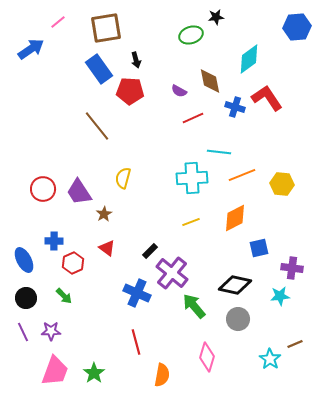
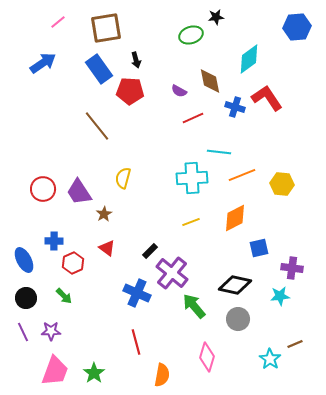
blue arrow at (31, 49): moved 12 px right, 14 px down
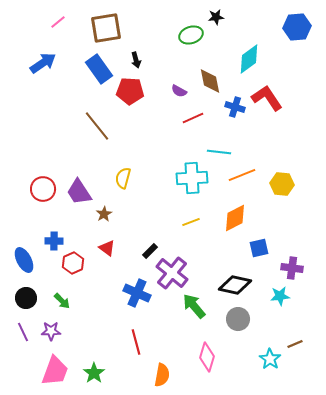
green arrow at (64, 296): moved 2 px left, 5 px down
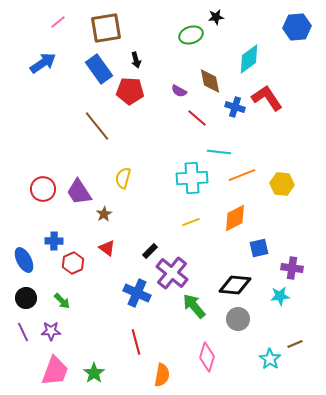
red line at (193, 118): moved 4 px right; rotated 65 degrees clockwise
black diamond at (235, 285): rotated 8 degrees counterclockwise
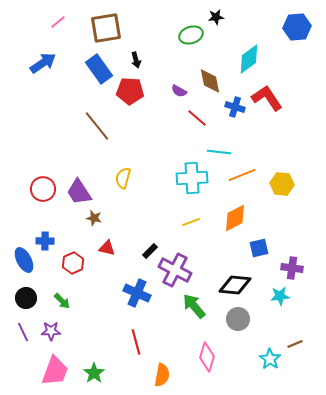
brown star at (104, 214): moved 10 px left, 4 px down; rotated 28 degrees counterclockwise
blue cross at (54, 241): moved 9 px left
red triangle at (107, 248): rotated 24 degrees counterclockwise
purple cross at (172, 273): moved 3 px right, 3 px up; rotated 12 degrees counterclockwise
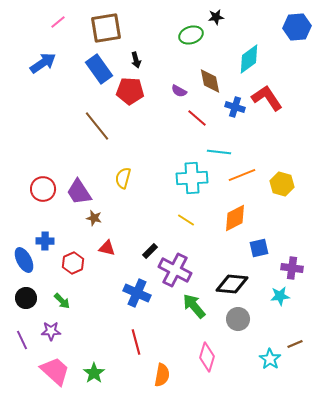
yellow hexagon at (282, 184): rotated 10 degrees clockwise
yellow line at (191, 222): moved 5 px left, 2 px up; rotated 54 degrees clockwise
black diamond at (235, 285): moved 3 px left, 1 px up
purple line at (23, 332): moved 1 px left, 8 px down
pink trapezoid at (55, 371): rotated 68 degrees counterclockwise
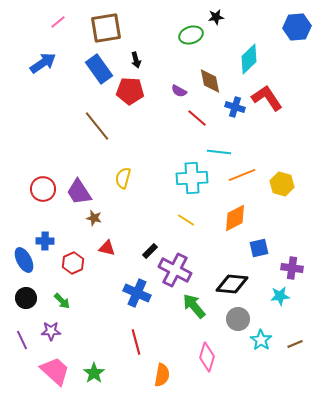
cyan diamond at (249, 59): rotated 8 degrees counterclockwise
cyan star at (270, 359): moved 9 px left, 19 px up
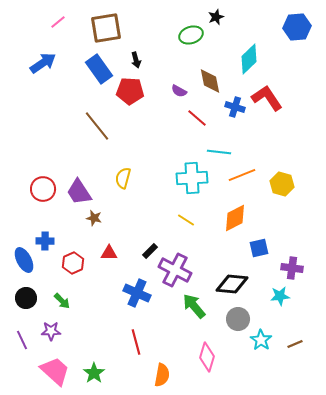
black star at (216, 17): rotated 14 degrees counterclockwise
red triangle at (107, 248): moved 2 px right, 5 px down; rotated 12 degrees counterclockwise
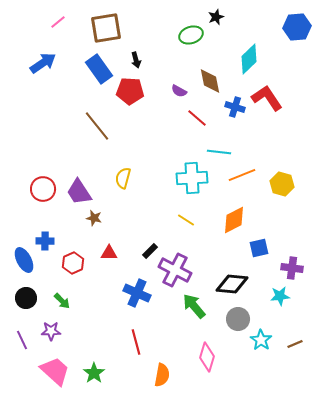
orange diamond at (235, 218): moved 1 px left, 2 px down
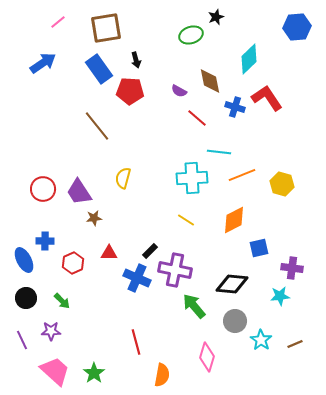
brown star at (94, 218): rotated 21 degrees counterclockwise
purple cross at (175, 270): rotated 16 degrees counterclockwise
blue cross at (137, 293): moved 15 px up
gray circle at (238, 319): moved 3 px left, 2 px down
